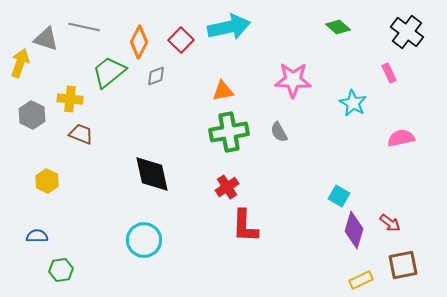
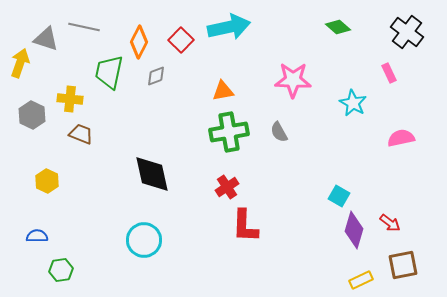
green trapezoid: rotated 39 degrees counterclockwise
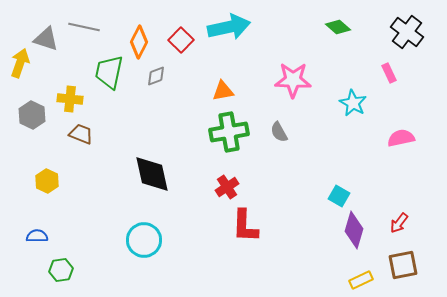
red arrow: moved 9 px right; rotated 90 degrees clockwise
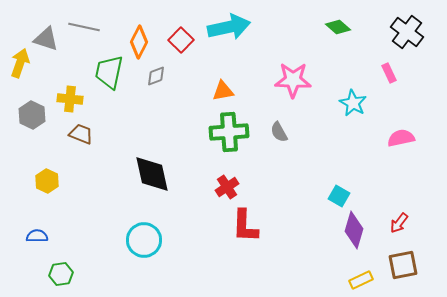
green cross: rotated 6 degrees clockwise
green hexagon: moved 4 px down
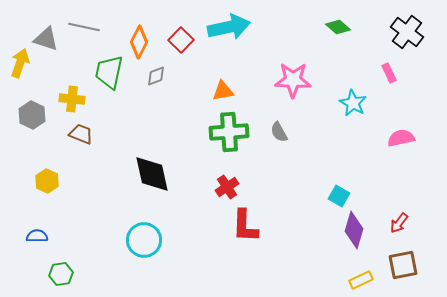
yellow cross: moved 2 px right
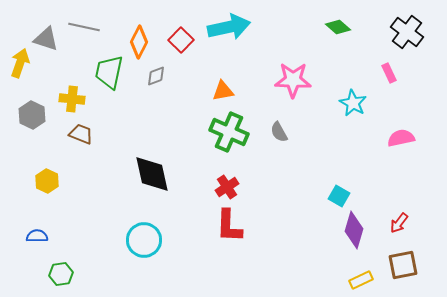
green cross: rotated 27 degrees clockwise
red L-shape: moved 16 px left
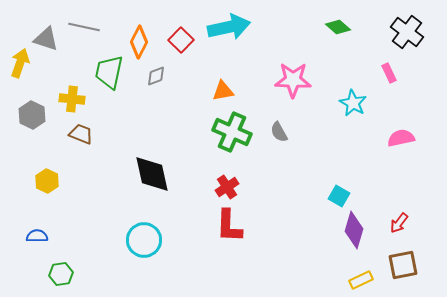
green cross: moved 3 px right
